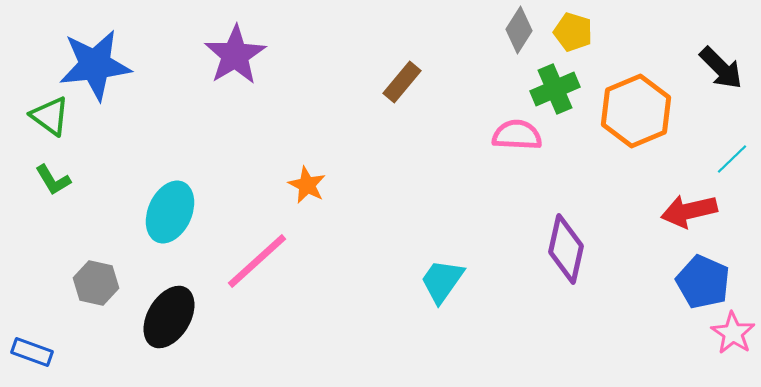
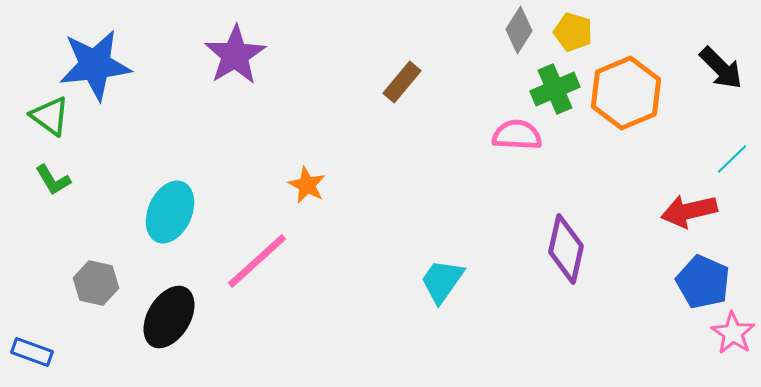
orange hexagon: moved 10 px left, 18 px up
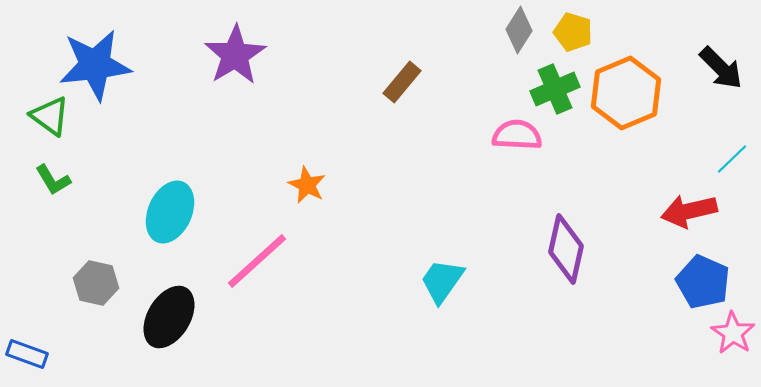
blue rectangle: moved 5 px left, 2 px down
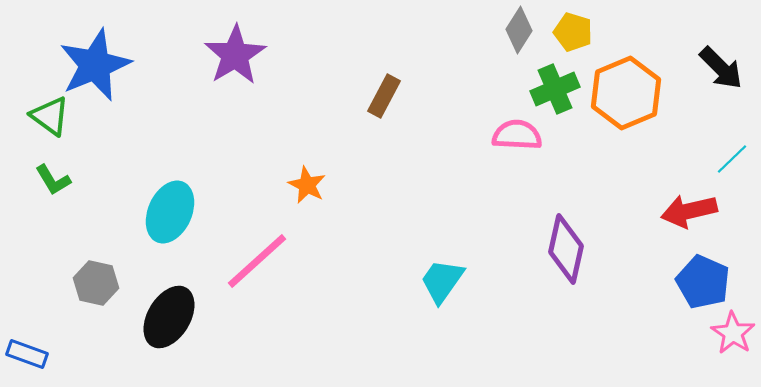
blue star: rotated 16 degrees counterclockwise
brown rectangle: moved 18 px left, 14 px down; rotated 12 degrees counterclockwise
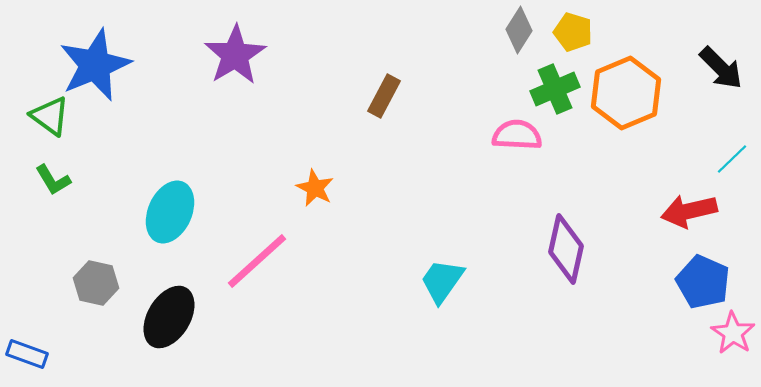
orange star: moved 8 px right, 3 px down
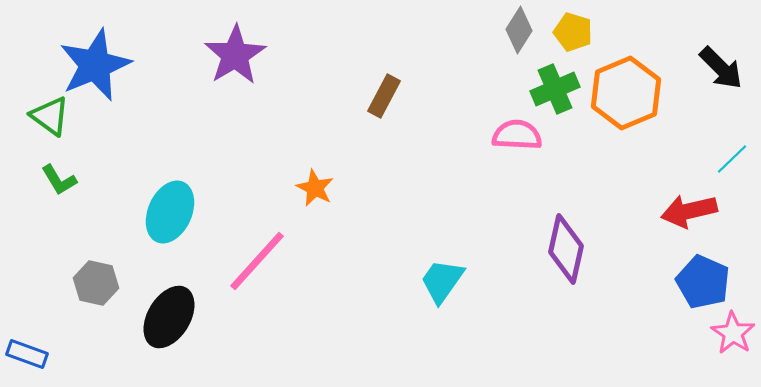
green L-shape: moved 6 px right
pink line: rotated 6 degrees counterclockwise
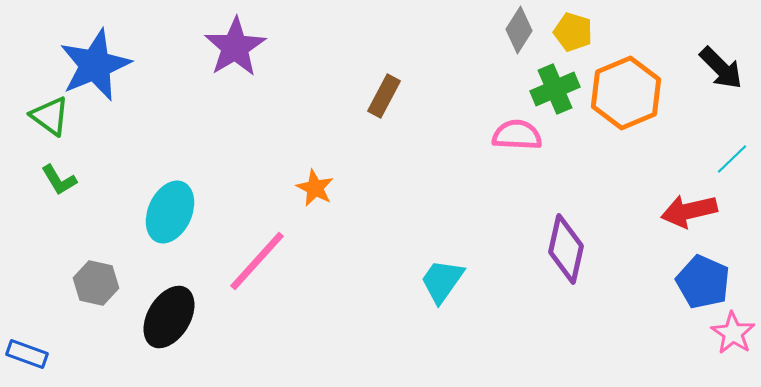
purple star: moved 8 px up
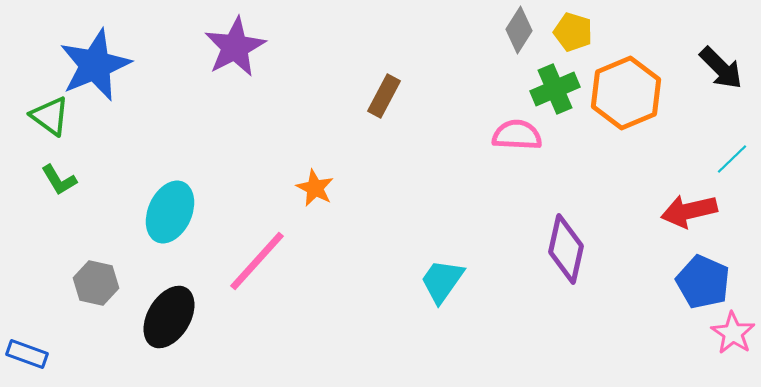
purple star: rotated 4 degrees clockwise
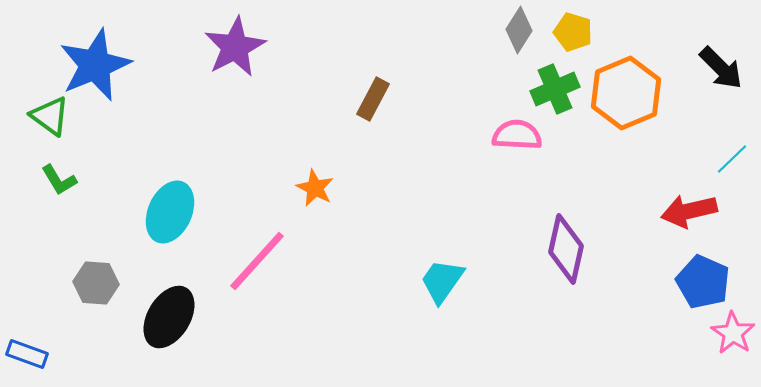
brown rectangle: moved 11 px left, 3 px down
gray hexagon: rotated 9 degrees counterclockwise
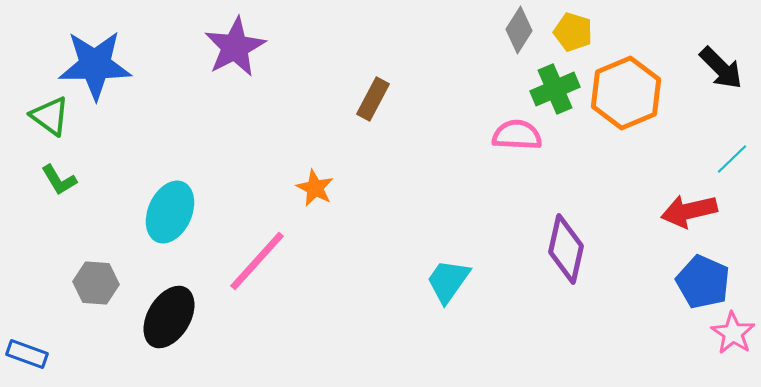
blue star: rotated 22 degrees clockwise
cyan trapezoid: moved 6 px right
